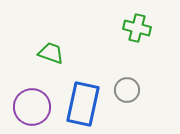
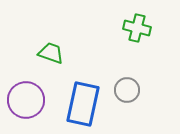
purple circle: moved 6 px left, 7 px up
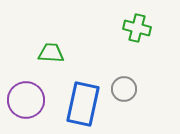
green trapezoid: rotated 16 degrees counterclockwise
gray circle: moved 3 px left, 1 px up
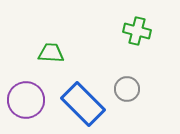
green cross: moved 3 px down
gray circle: moved 3 px right
blue rectangle: rotated 57 degrees counterclockwise
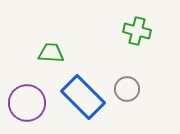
purple circle: moved 1 px right, 3 px down
blue rectangle: moved 7 px up
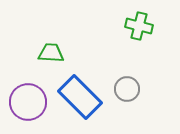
green cross: moved 2 px right, 5 px up
blue rectangle: moved 3 px left
purple circle: moved 1 px right, 1 px up
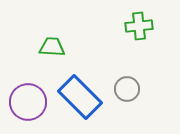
green cross: rotated 20 degrees counterclockwise
green trapezoid: moved 1 px right, 6 px up
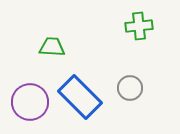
gray circle: moved 3 px right, 1 px up
purple circle: moved 2 px right
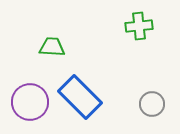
gray circle: moved 22 px right, 16 px down
